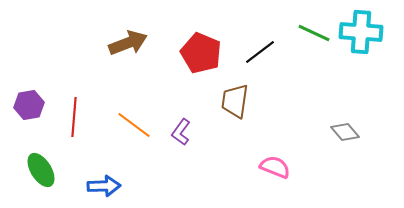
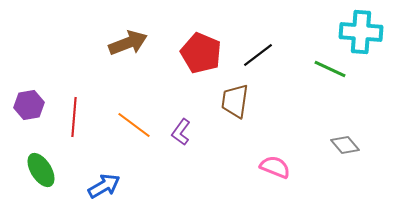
green line: moved 16 px right, 36 px down
black line: moved 2 px left, 3 px down
gray diamond: moved 13 px down
blue arrow: rotated 28 degrees counterclockwise
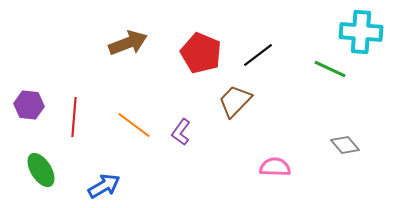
brown trapezoid: rotated 36 degrees clockwise
purple hexagon: rotated 16 degrees clockwise
pink semicircle: rotated 20 degrees counterclockwise
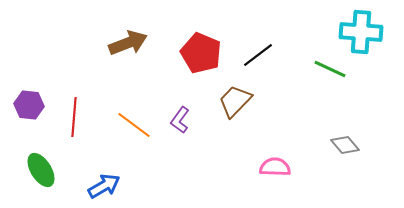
purple L-shape: moved 1 px left, 12 px up
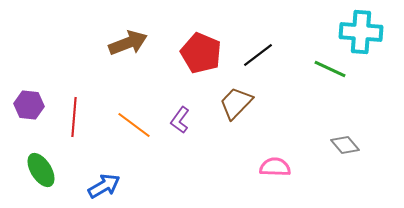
brown trapezoid: moved 1 px right, 2 px down
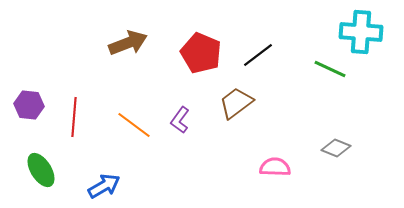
brown trapezoid: rotated 9 degrees clockwise
gray diamond: moved 9 px left, 3 px down; rotated 28 degrees counterclockwise
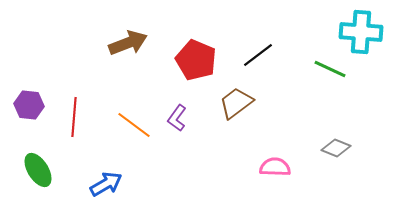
red pentagon: moved 5 px left, 7 px down
purple L-shape: moved 3 px left, 2 px up
green ellipse: moved 3 px left
blue arrow: moved 2 px right, 2 px up
